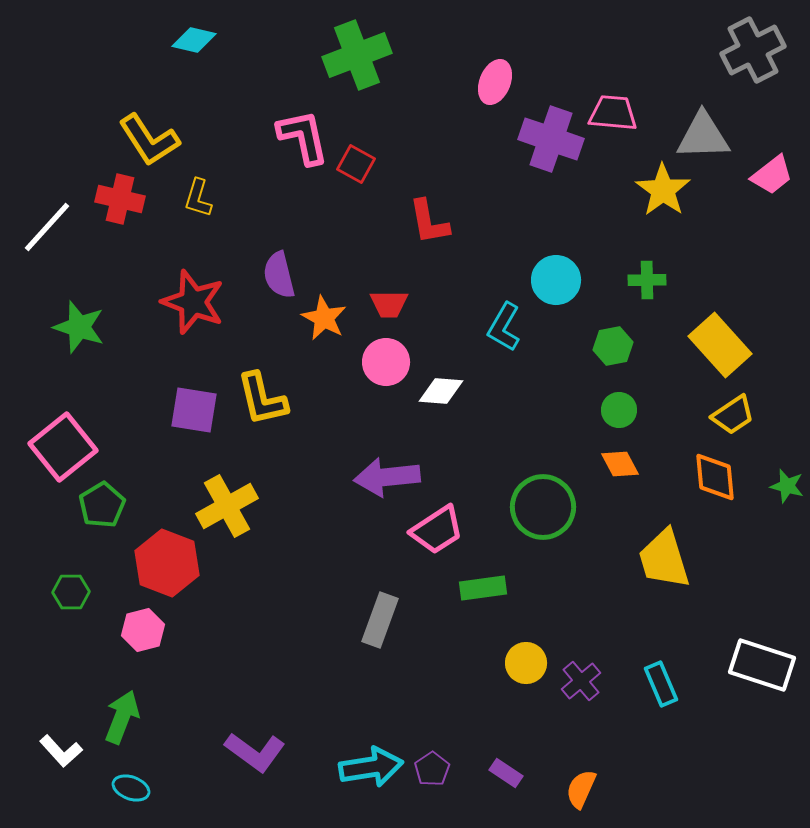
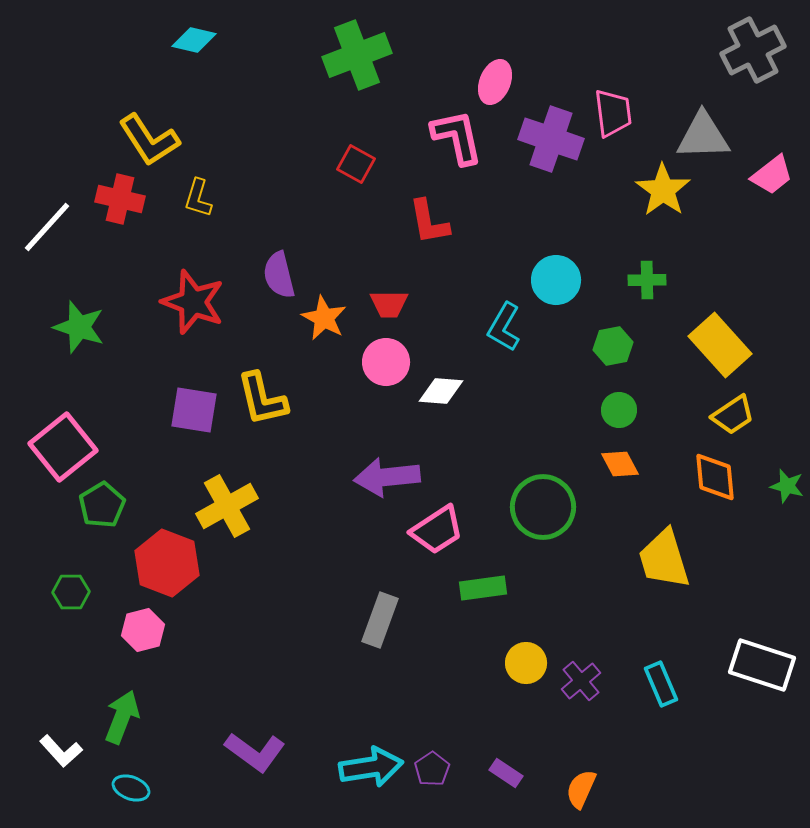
pink trapezoid at (613, 113): rotated 78 degrees clockwise
pink L-shape at (303, 137): moved 154 px right
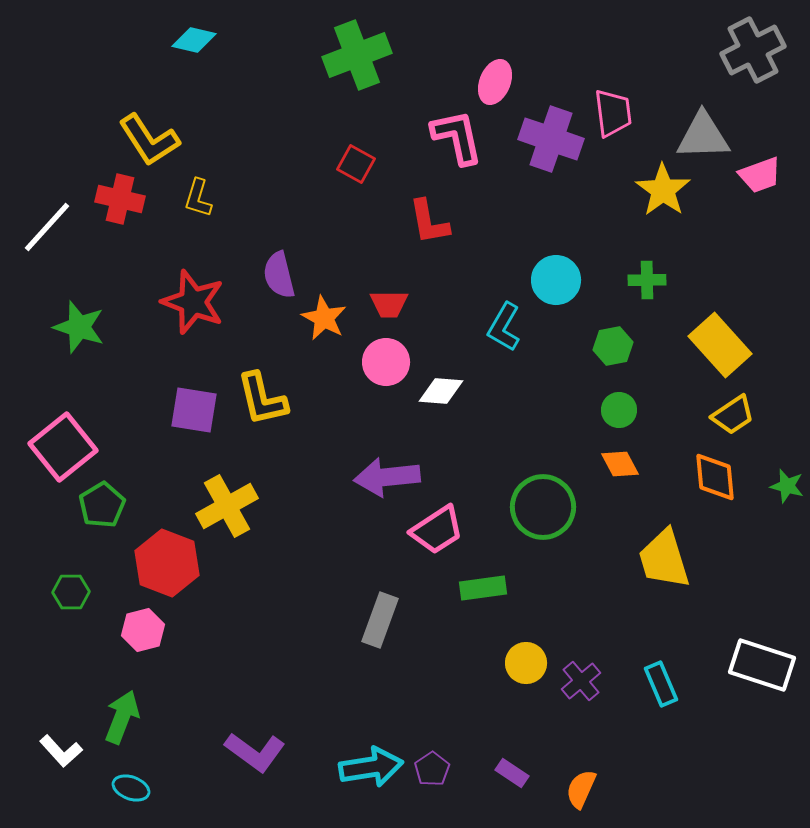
pink trapezoid at (772, 175): moved 12 px left; rotated 18 degrees clockwise
purple rectangle at (506, 773): moved 6 px right
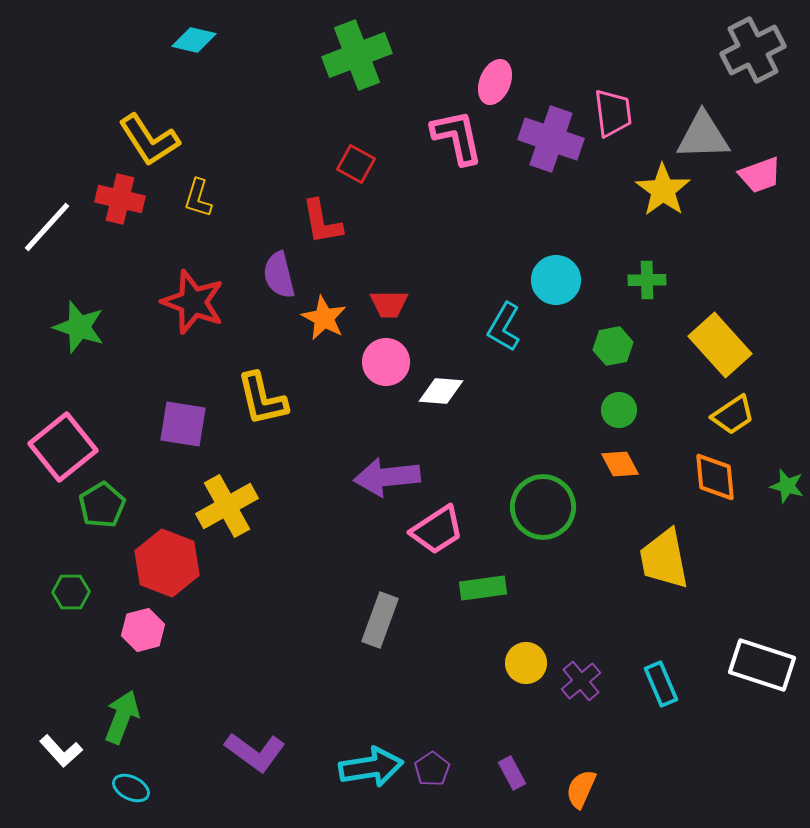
red L-shape at (429, 222): moved 107 px left
purple square at (194, 410): moved 11 px left, 14 px down
yellow trapezoid at (664, 559): rotated 6 degrees clockwise
purple rectangle at (512, 773): rotated 28 degrees clockwise
cyan ellipse at (131, 788): rotated 6 degrees clockwise
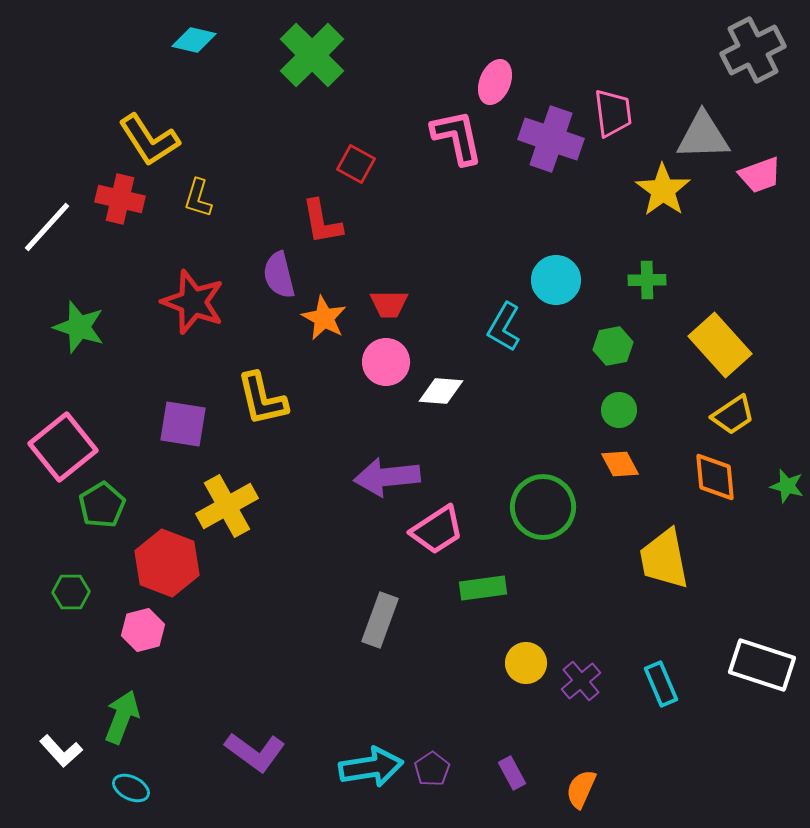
green cross at (357, 55): moved 45 px left; rotated 24 degrees counterclockwise
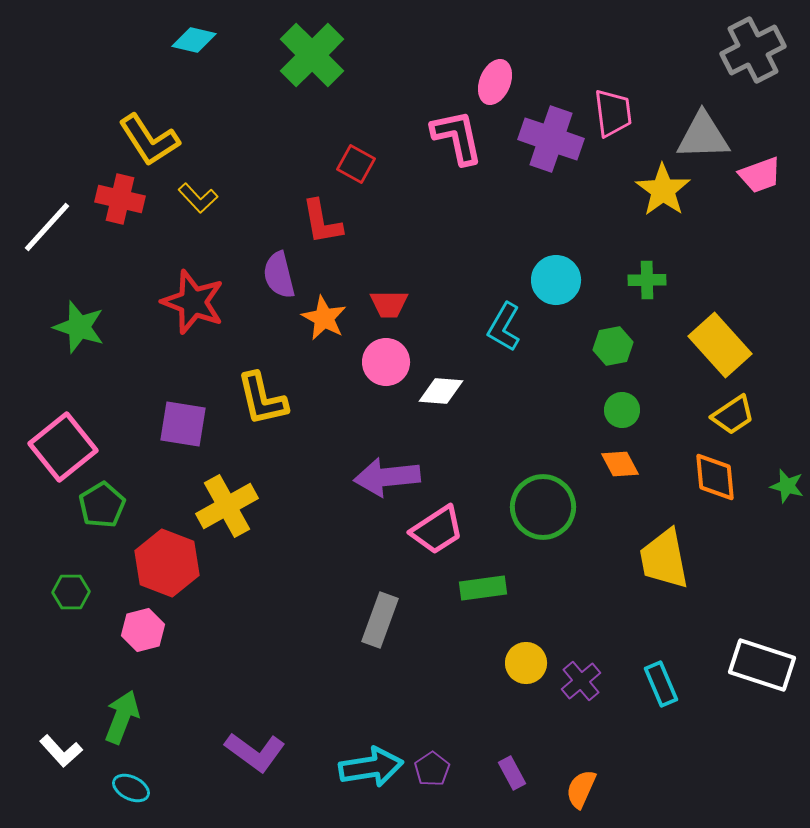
yellow L-shape at (198, 198): rotated 60 degrees counterclockwise
green circle at (619, 410): moved 3 px right
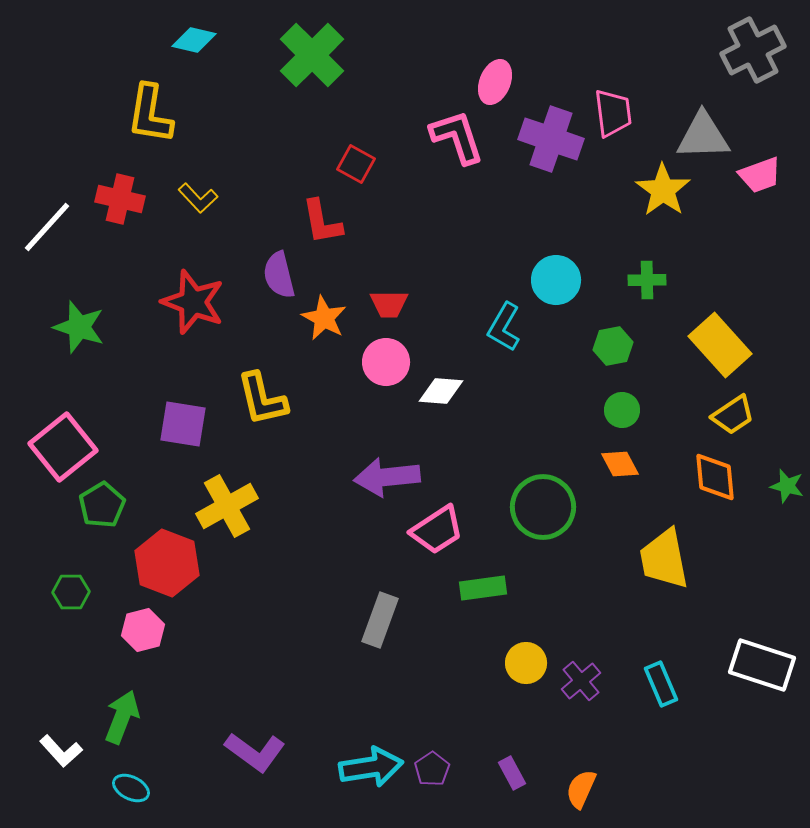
pink L-shape at (457, 137): rotated 6 degrees counterclockwise
yellow L-shape at (149, 140): moved 1 px right, 26 px up; rotated 42 degrees clockwise
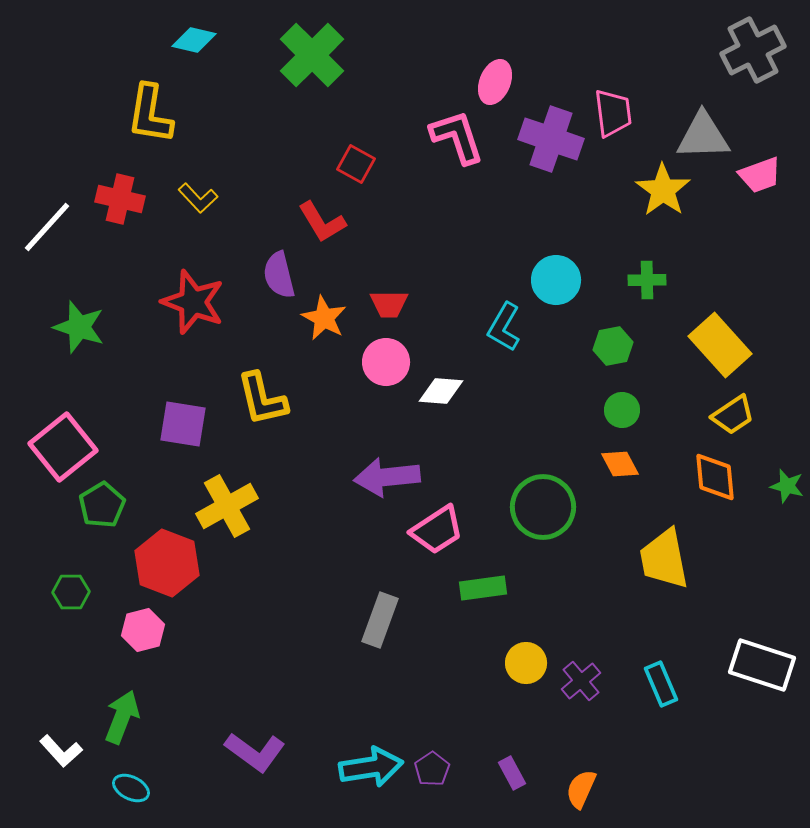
red L-shape at (322, 222): rotated 21 degrees counterclockwise
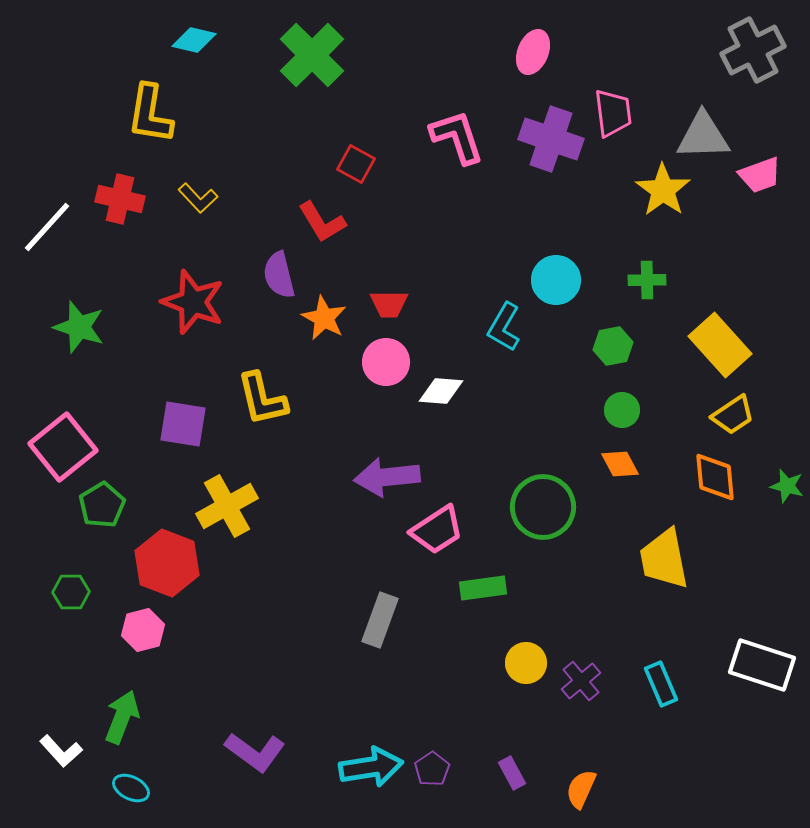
pink ellipse at (495, 82): moved 38 px right, 30 px up
